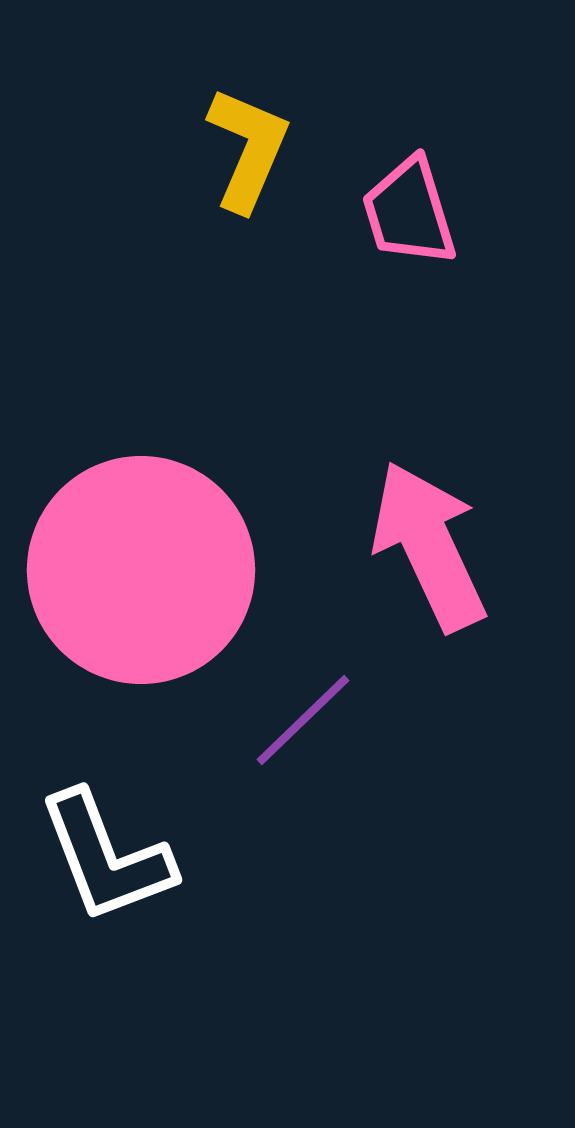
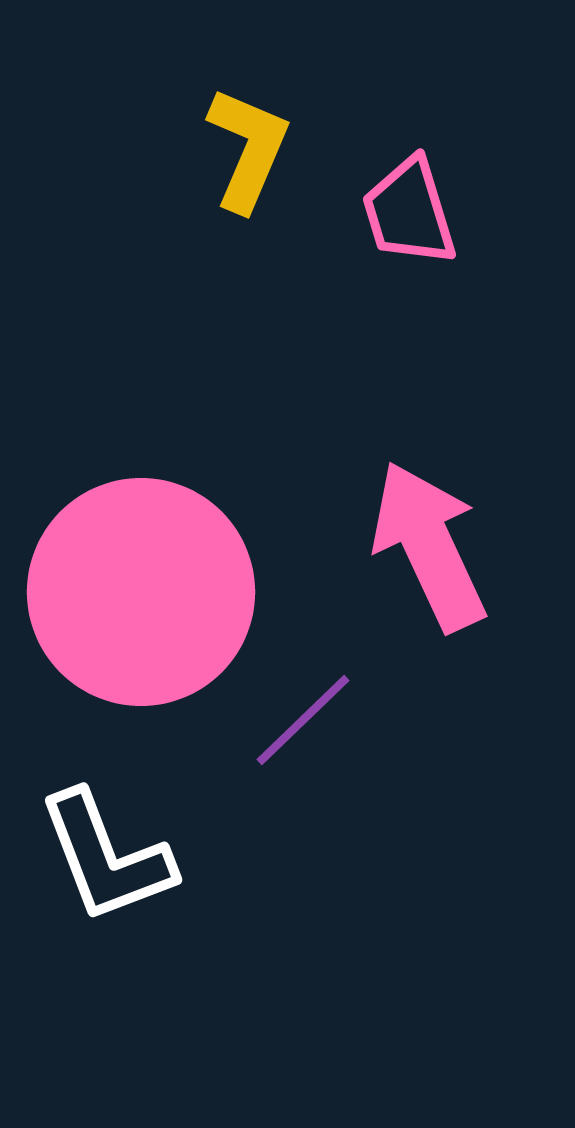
pink circle: moved 22 px down
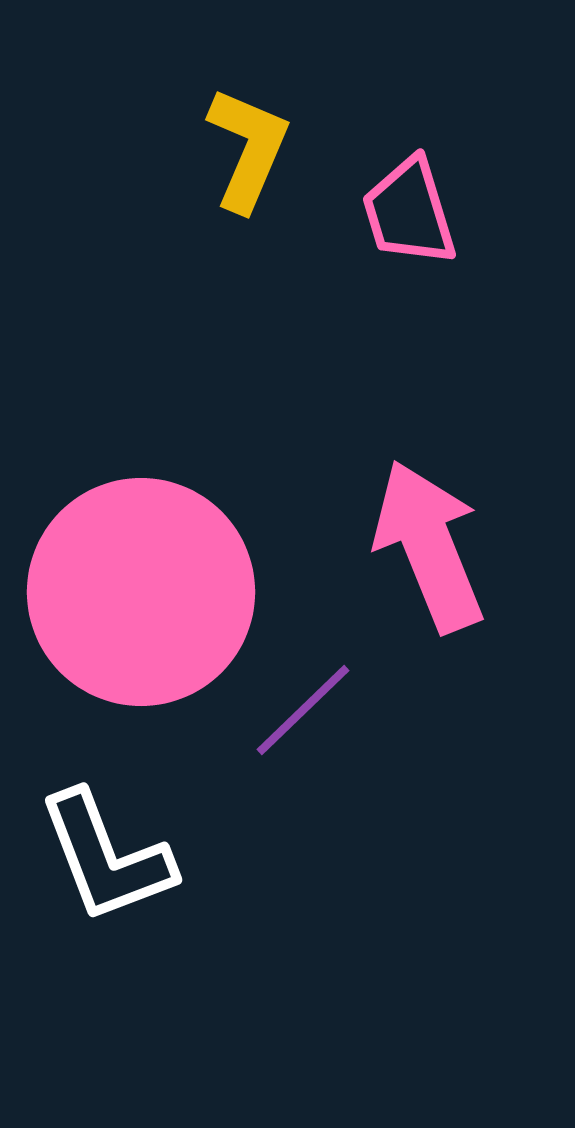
pink arrow: rotated 3 degrees clockwise
purple line: moved 10 px up
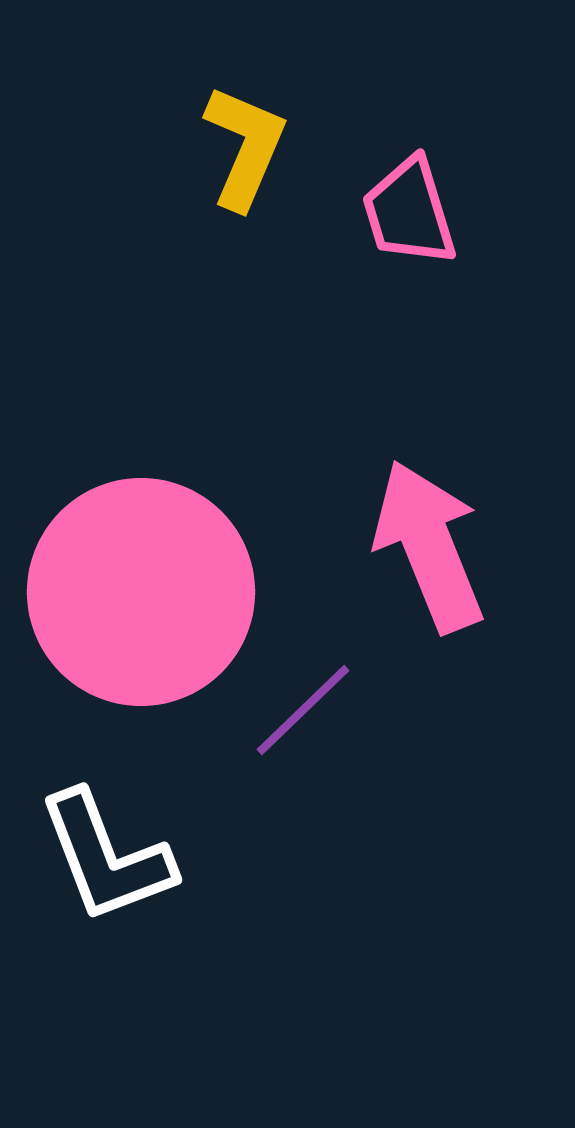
yellow L-shape: moved 3 px left, 2 px up
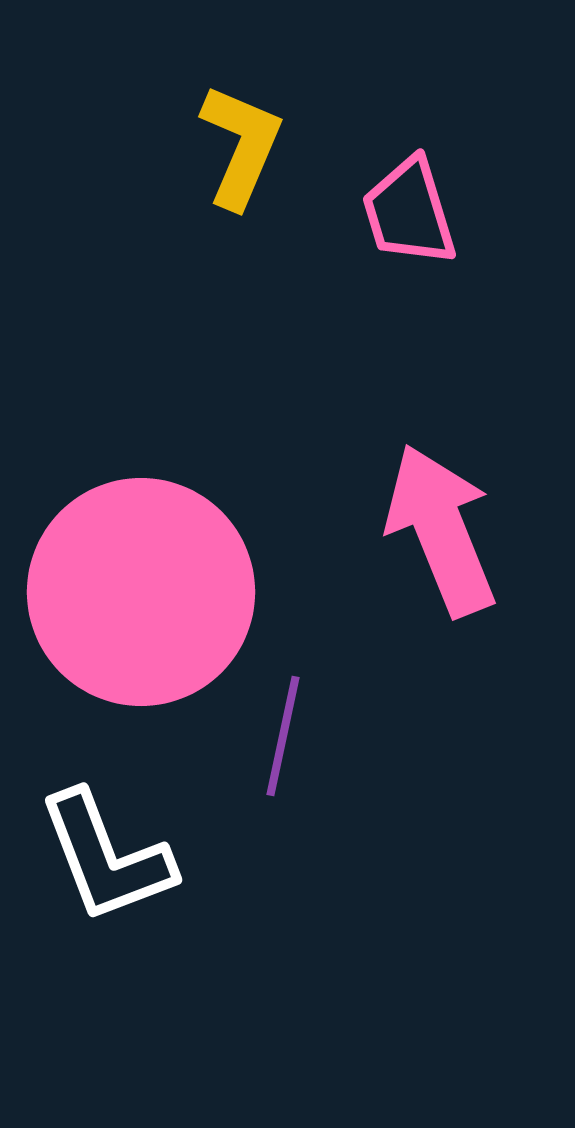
yellow L-shape: moved 4 px left, 1 px up
pink arrow: moved 12 px right, 16 px up
purple line: moved 20 px left, 26 px down; rotated 34 degrees counterclockwise
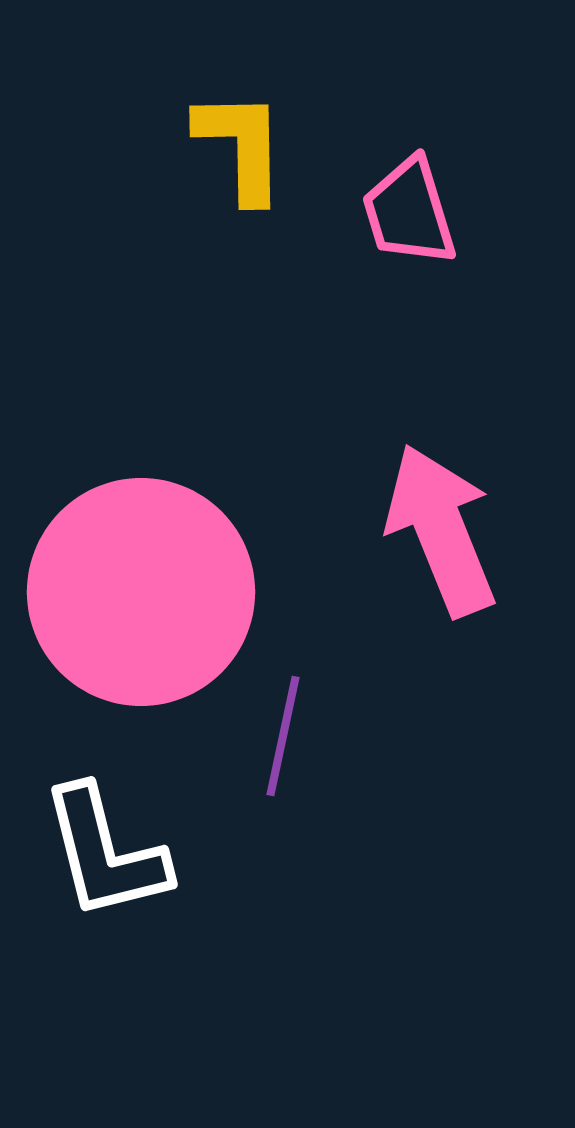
yellow L-shape: rotated 24 degrees counterclockwise
white L-shape: moved 1 px left, 4 px up; rotated 7 degrees clockwise
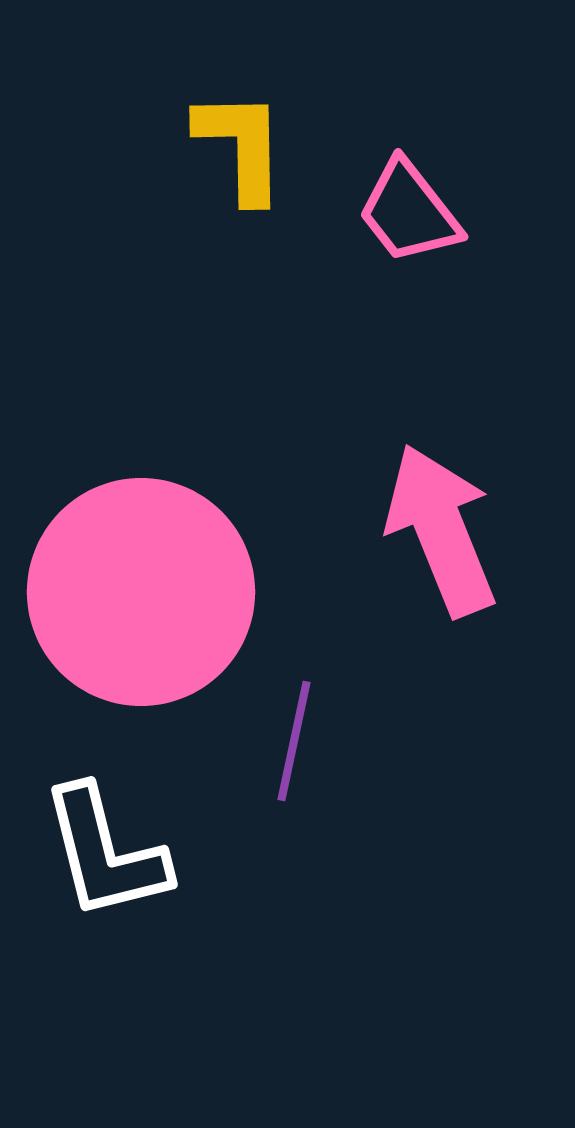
pink trapezoid: rotated 21 degrees counterclockwise
purple line: moved 11 px right, 5 px down
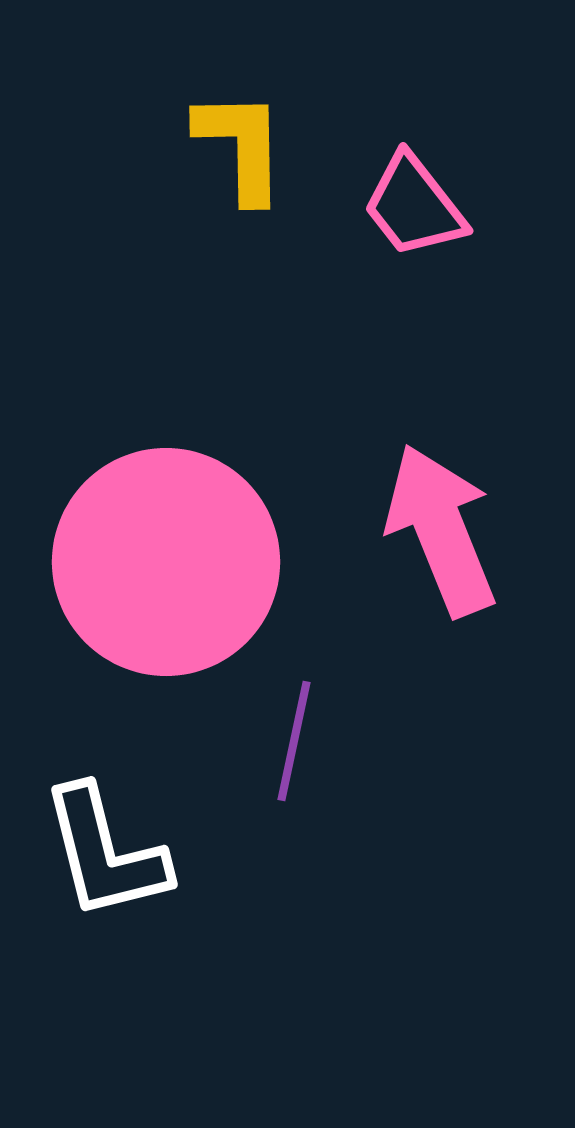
pink trapezoid: moved 5 px right, 6 px up
pink circle: moved 25 px right, 30 px up
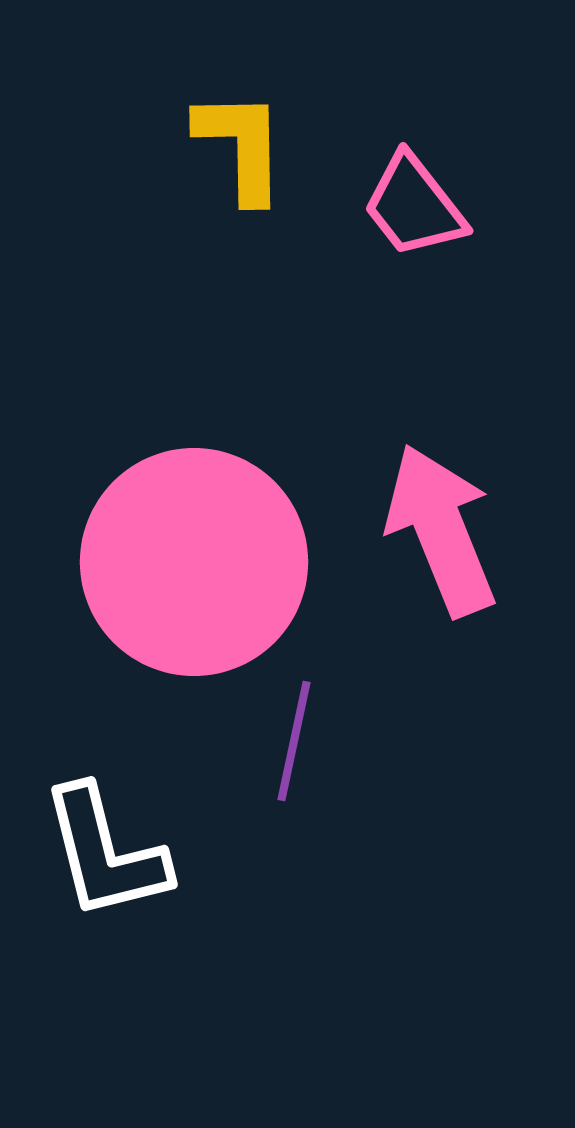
pink circle: moved 28 px right
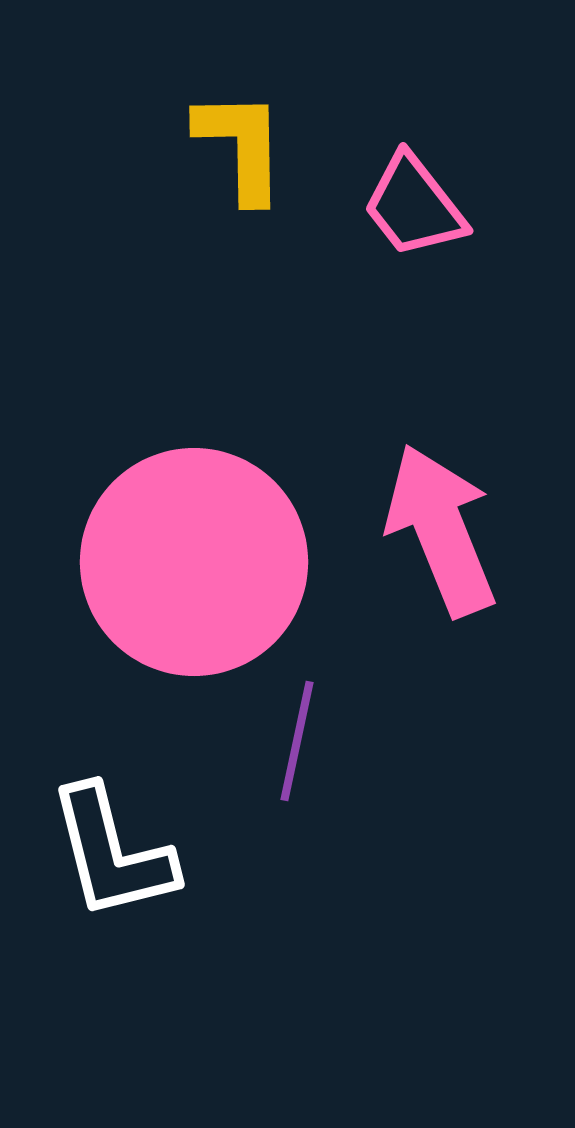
purple line: moved 3 px right
white L-shape: moved 7 px right
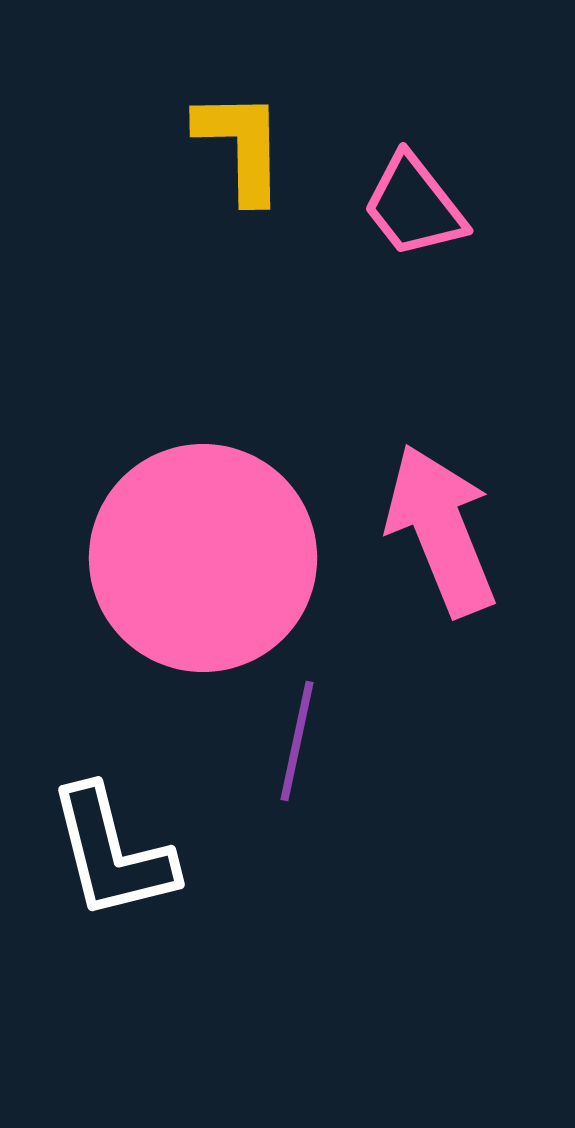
pink circle: moved 9 px right, 4 px up
